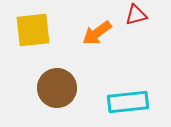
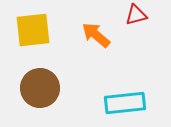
orange arrow: moved 1 px left, 2 px down; rotated 76 degrees clockwise
brown circle: moved 17 px left
cyan rectangle: moved 3 px left, 1 px down
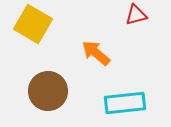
yellow square: moved 6 px up; rotated 36 degrees clockwise
orange arrow: moved 18 px down
brown circle: moved 8 px right, 3 px down
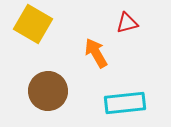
red triangle: moved 9 px left, 8 px down
orange arrow: rotated 20 degrees clockwise
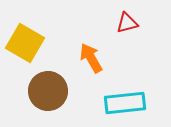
yellow square: moved 8 px left, 19 px down
orange arrow: moved 5 px left, 5 px down
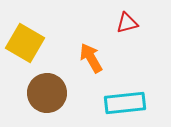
brown circle: moved 1 px left, 2 px down
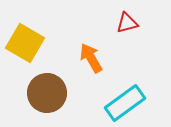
cyan rectangle: rotated 30 degrees counterclockwise
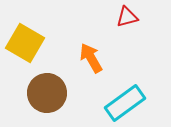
red triangle: moved 6 px up
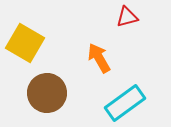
orange arrow: moved 8 px right
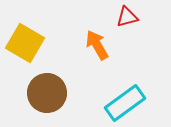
orange arrow: moved 2 px left, 13 px up
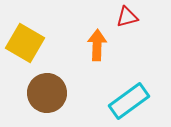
orange arrow: rotated 32 degrees clockwise
cyan rectangle: moved 4 px right, 2 px up
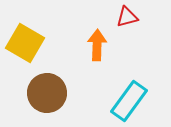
cyan rectangle: rotated 18 degrees counterclockwise
